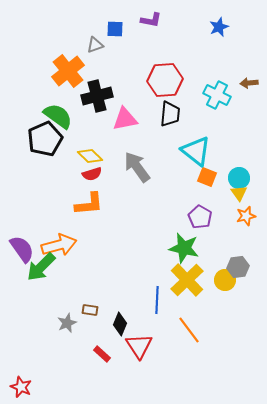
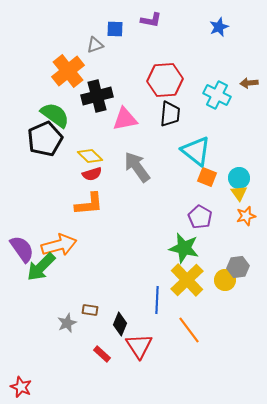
green semicircle: moved 3 px left, 1 px up
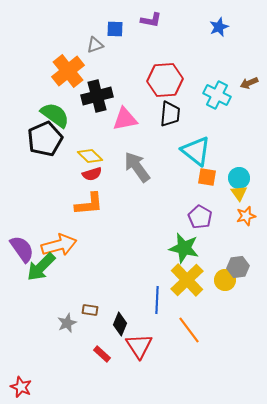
brown arrow: rotated 18 degrees counterclockwise
orange square: rotated 12 degrees counterclockwise
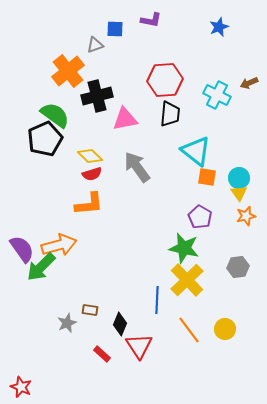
yellow circle: moved 49 px down
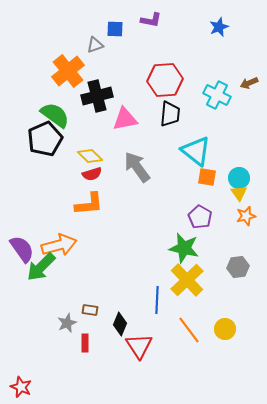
red rectangle: moved 17 px left, 11 px up; rotated 48 degrees clockwise
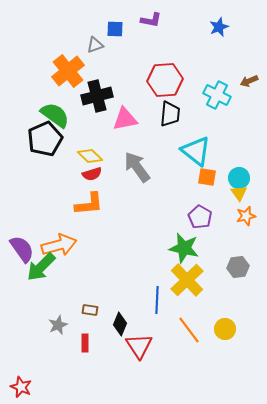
brown arrow: moved 2 px up
gray star: moved 9 px left, 2 px down
